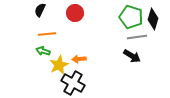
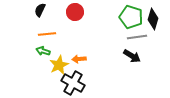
red circle: moved 1 px up
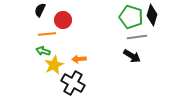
red circle: moved 12 px left, 8 px down
black diamond: moved 1 px left, 4 px up
yellow star: moved 5 px left
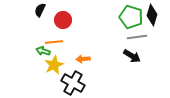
orange line: moved 7 px right, 8 px down
orange arrow: moved 4 px right
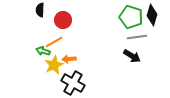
black semicircle: rotated 24 degrees counterclockwise
orange line: rotated 24 degrees counterclockwise
orange arrow: moved 14 px left
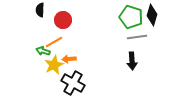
black arrow: moved 5 px down; rotated 54 degrees clockwise
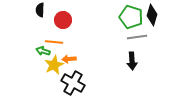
orange line: rotated 36 degrees clockwise
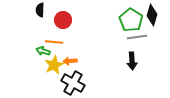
green pentagon: moved 3 px down; rotated 15 degrees clockwise
orange arrow: moved 1 px right, 2 px down
